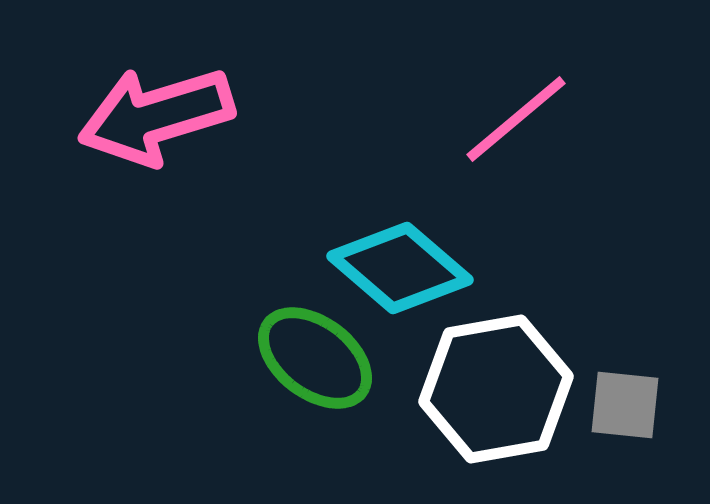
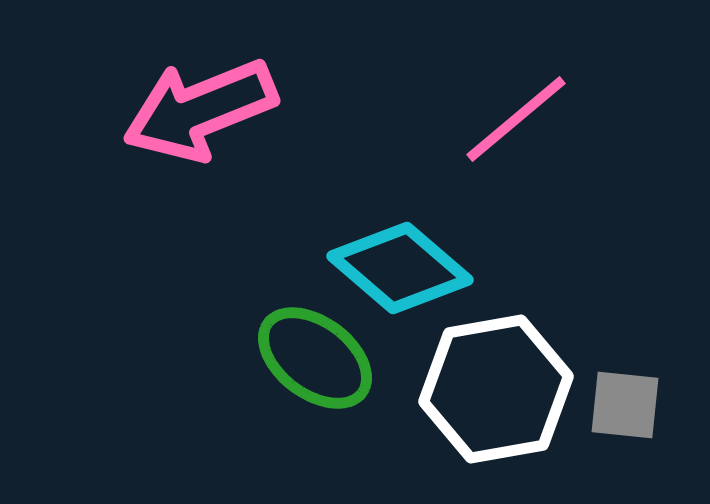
pink arrow: moved 44 px right, 6 px up; rotated 5 degrees counterclockwise
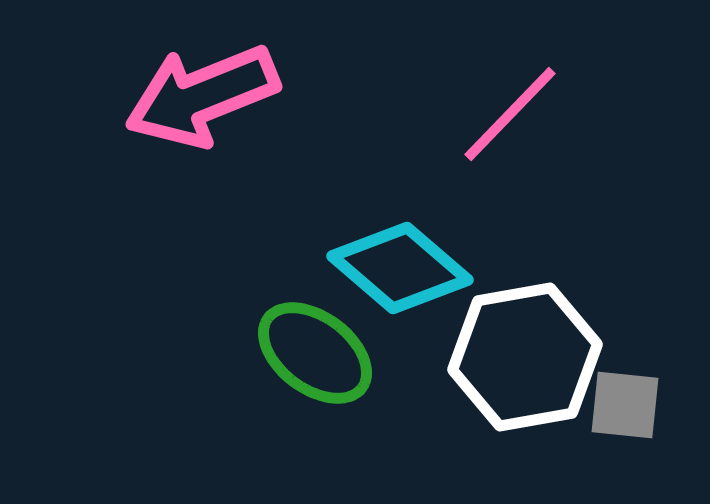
pink arrow: moved 2 px right, 14 px up
pink line: moved 6 px left, 5 px up; rotated 6 degrees counterclockwise
green ellipse: moved 5 px up
white hexagon: moved 29 px right, 32 px up
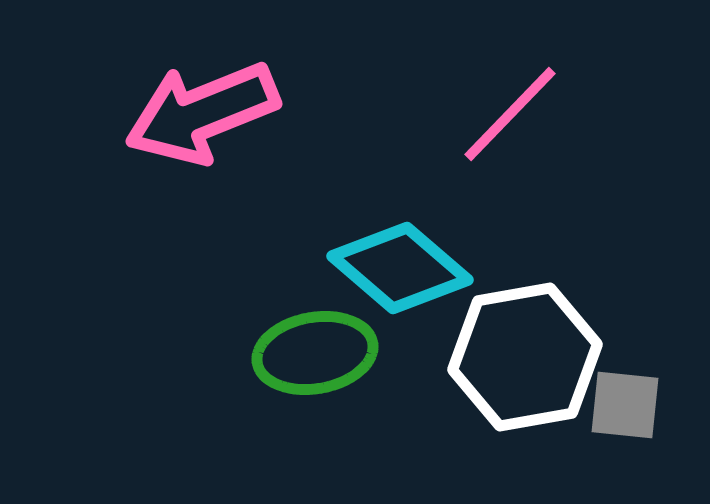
pink arrow: moved 17 px down
green ellipse: rotated 47 degrees counterclockwise
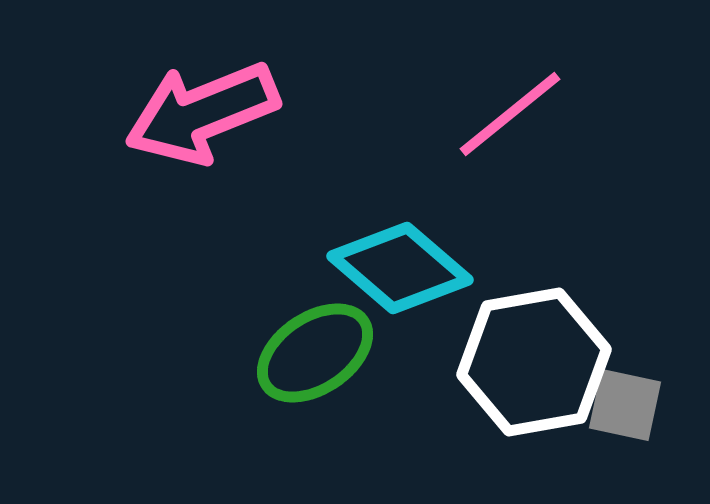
pink line: rotated 7 degrees clockwise
green ellipse: rotated 24 degrees counterclockwise
white hexagon: moved 9 px right, 5 px down
gray square: rotated 6 degrees clockwise
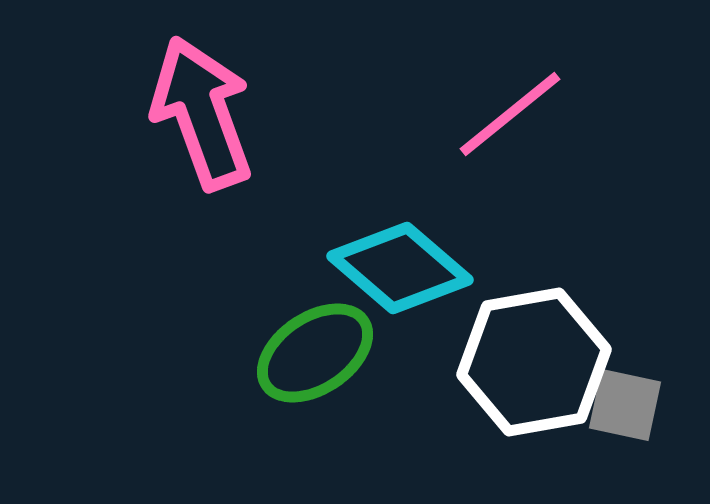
pink arrow: rotated 92 degrees clockwise
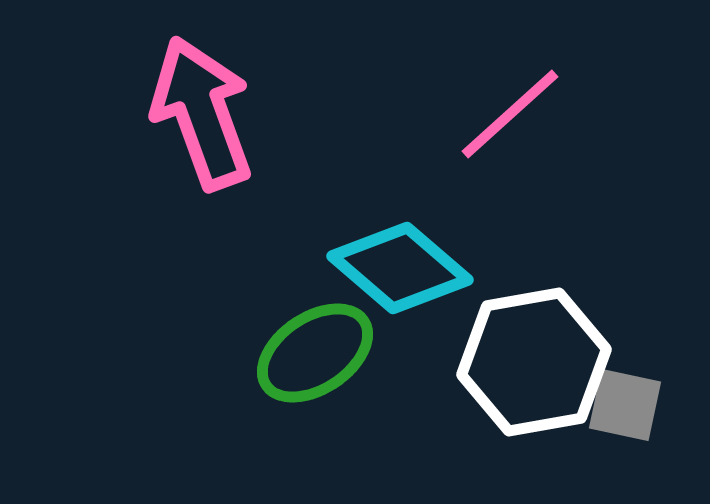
pink line: rotated 3 degrees counterclockwise
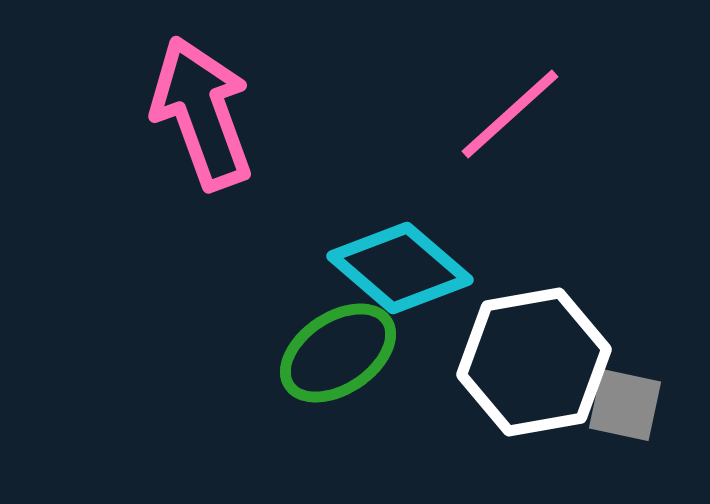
green ellipse: moved 23 px right
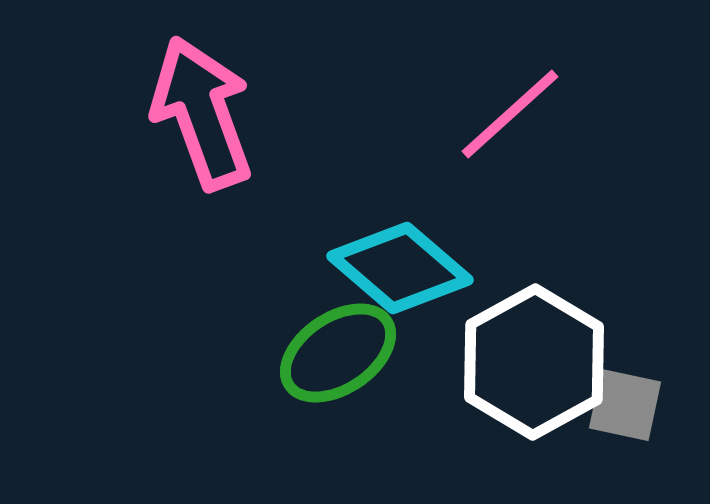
white hexagon: rotated 19 degrees counterclockwise
